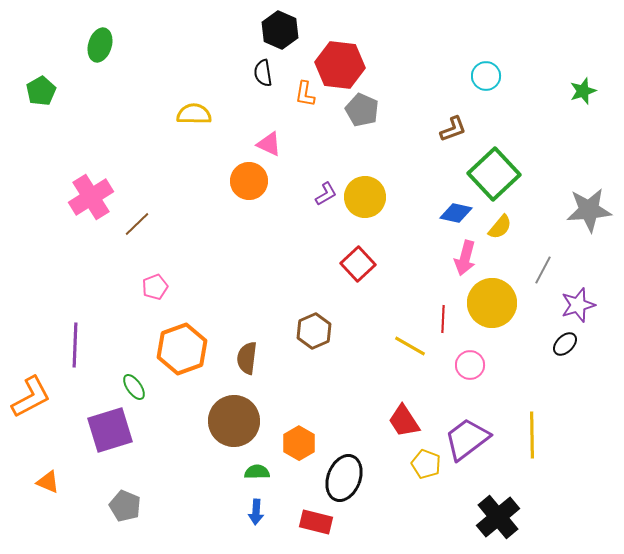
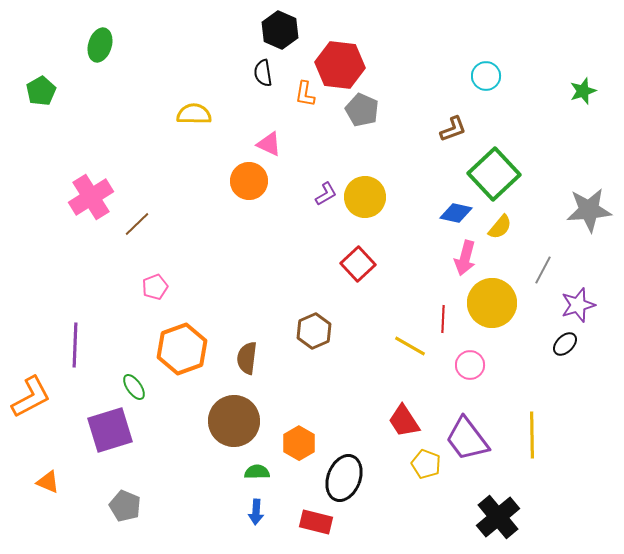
purple trapezoid at (467, 439): rotated 90 degrees counterclockwise
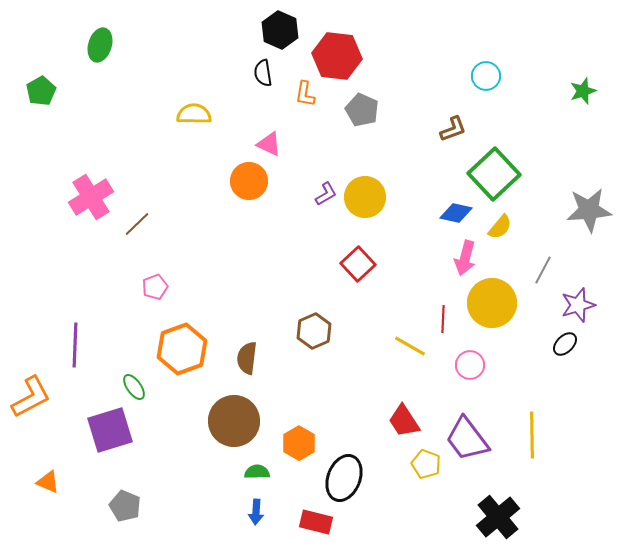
red hexagon at (340, 65): moved 3 px left, 9 px up
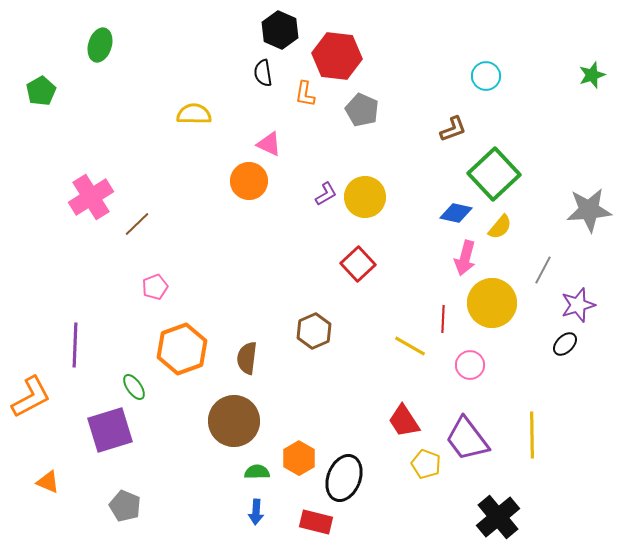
green star at (583, 91): moved 9 px right, 16 px up
orange hexagon at (299, 443): moved 15 px down
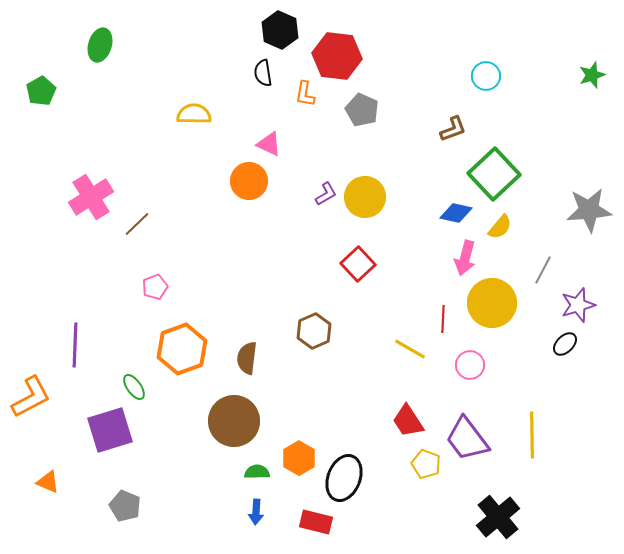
yellow line at (410, 346): moved 3 px down
red trapezoid at (404, 421): moved 4 px right
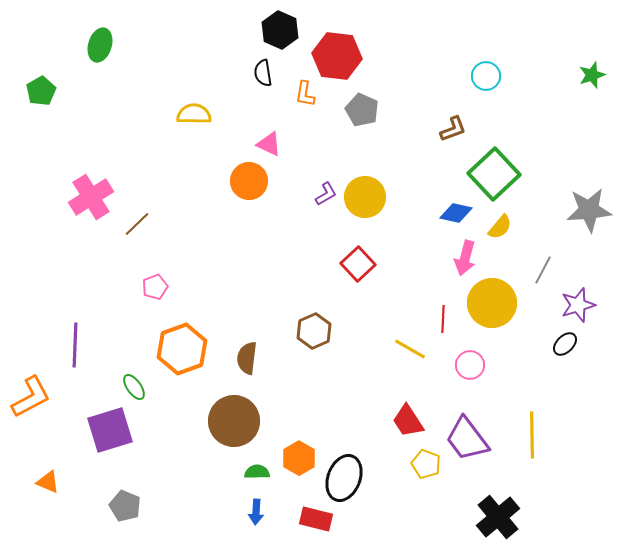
red rectangle at (316, 522): moved 3 px up
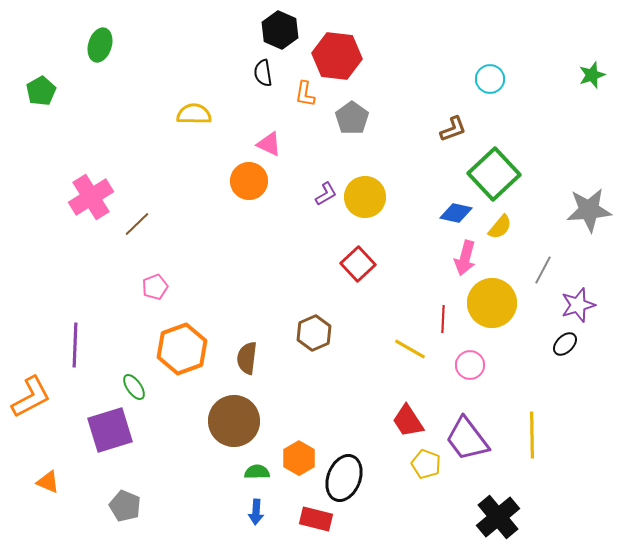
cyan circle at (486, 76): moved 4 px right, 3 px down
gray pentagon at (362, 110): moved 10 px left, 8 px down; rotated 12 degrees clockwise
brown hexagon at (314, 331): moved 2 px down
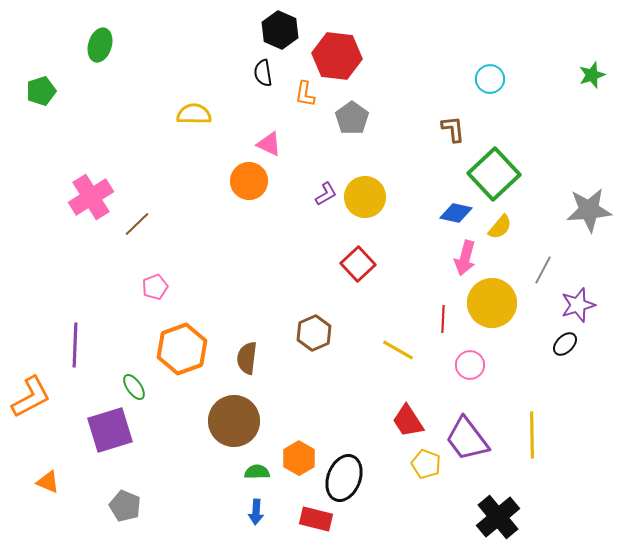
green pentagon at (41, 91): rotated 12 degrees clockwise
brown L-shape at (453, 129): rotated 76 degrees counterclockwise
yellow line at (410, 349): moved 12 px left, 1 px down
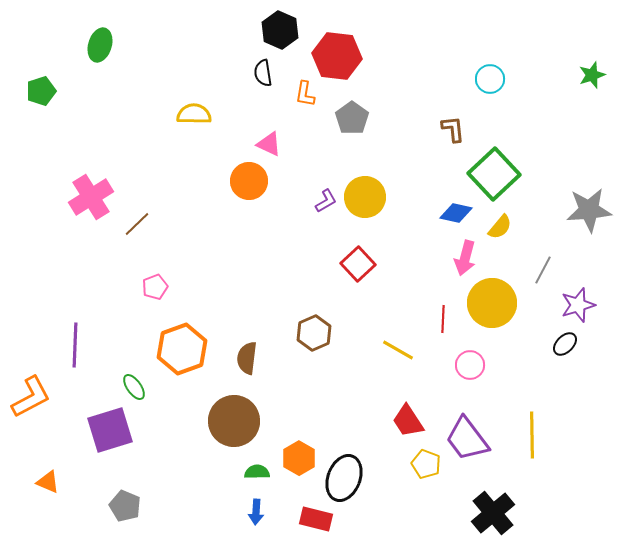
purple L-shape at (326, 194): moved 7 px down
black cross at (498, 517): moved 5 px left, 4 px up
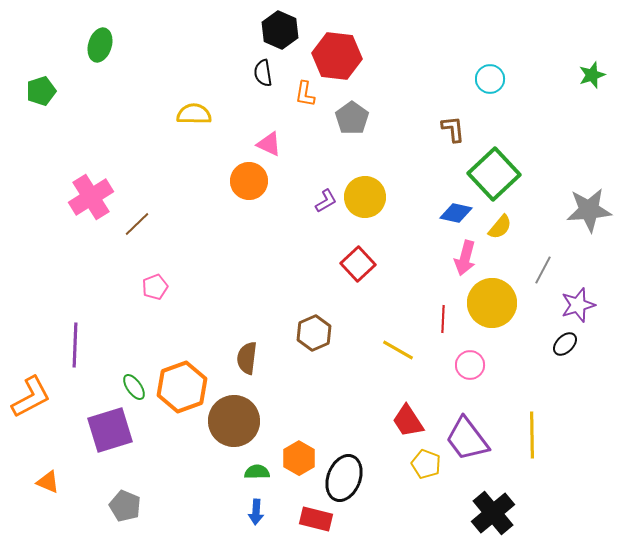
orange hexagon at (182, 349): moved 38 px down
